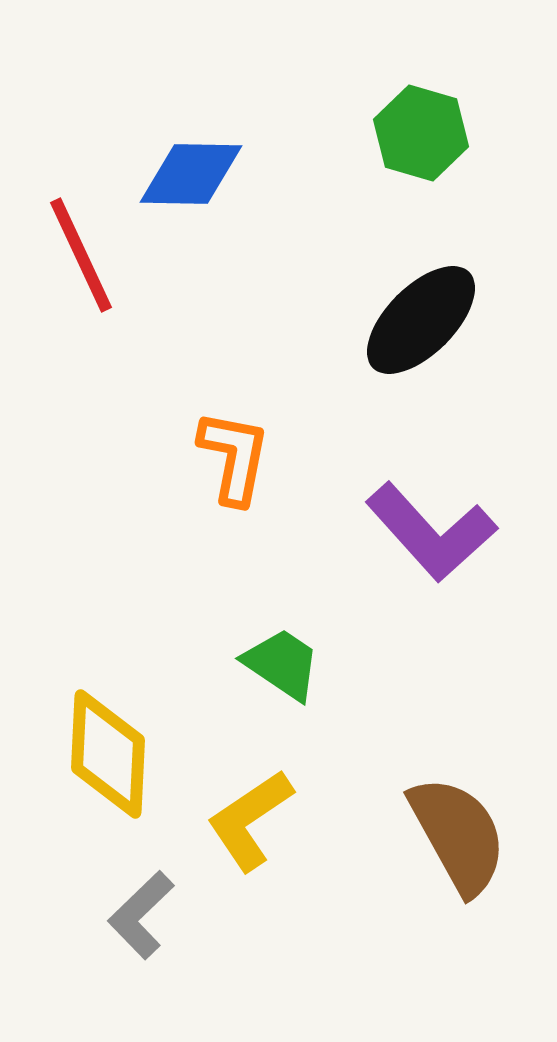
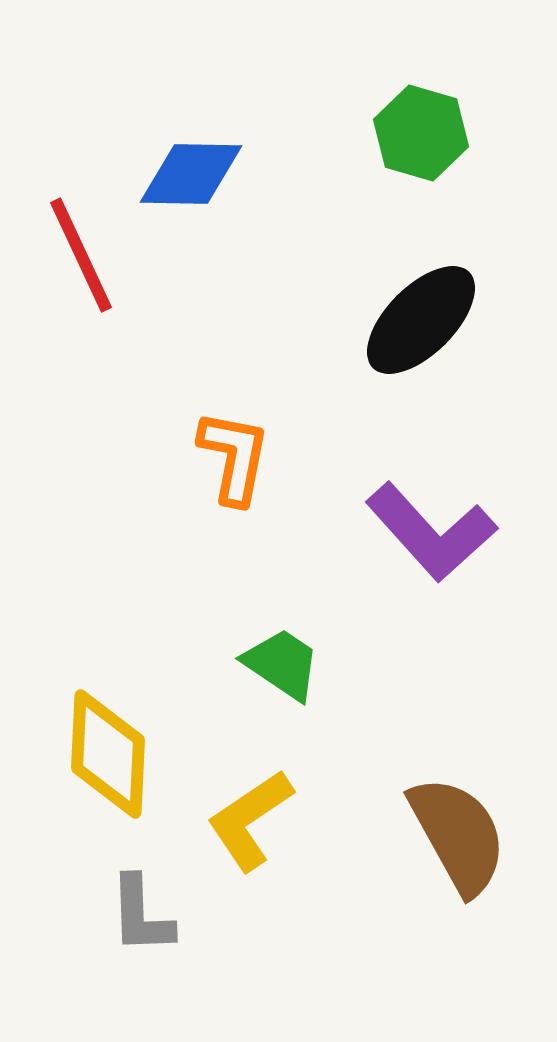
gray L-shape: rotated 48 degrees counterclockwise
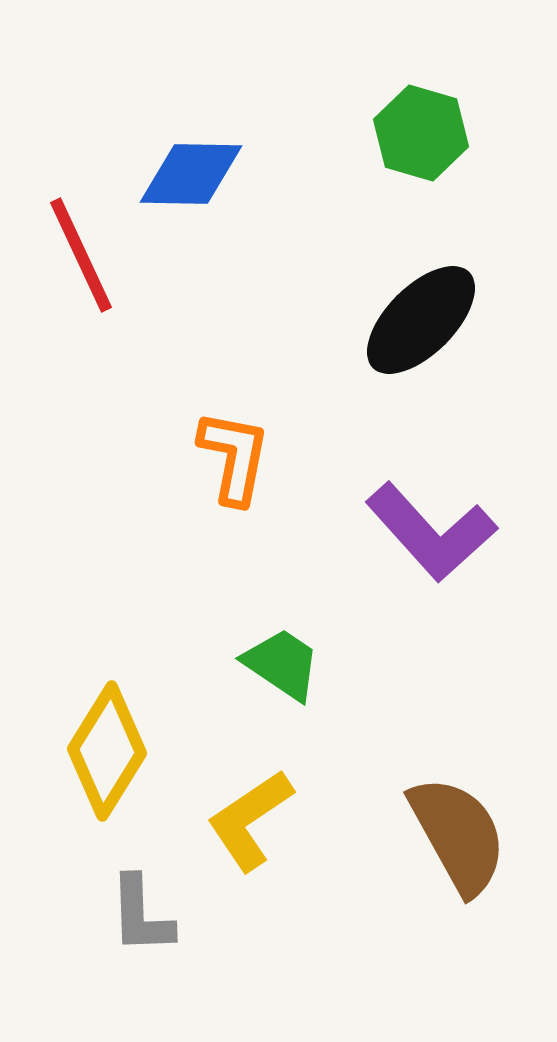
yellow diamond: moved 1 px left, 3 px up; rotated 29 degrees clockwise
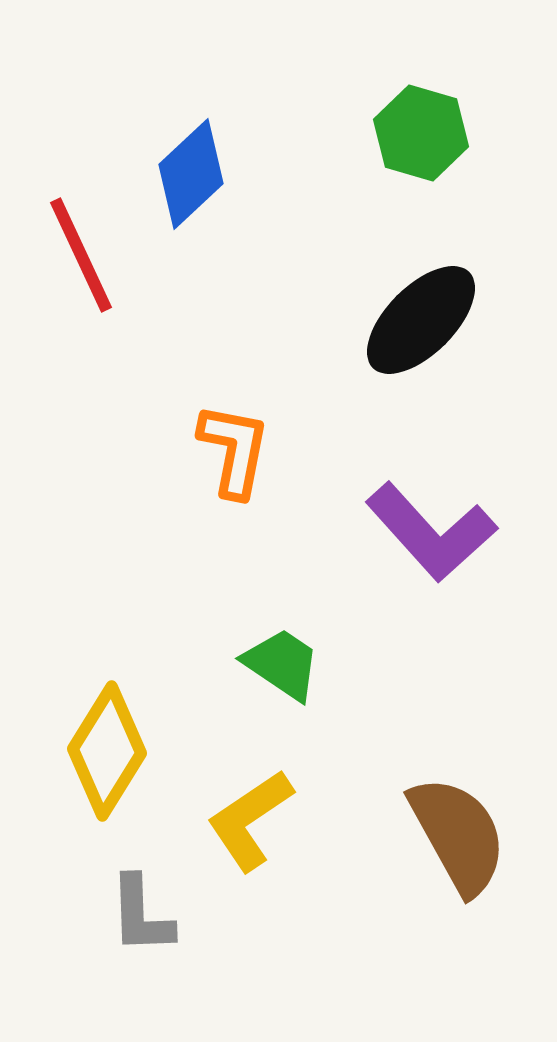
blue diamond: rotated 44 degrees counterclockwise
orange L-shape: moved 7 px up
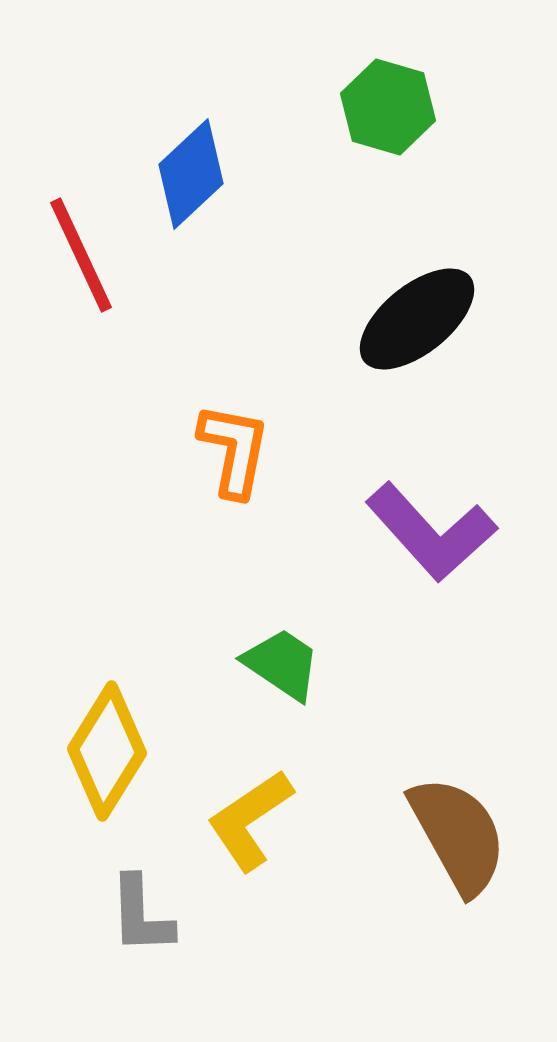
green hexagon: moved 33 px left, 26 px up
black ellipse: moved 4 px left, 1 px up; rotated 6 degrees clockwise
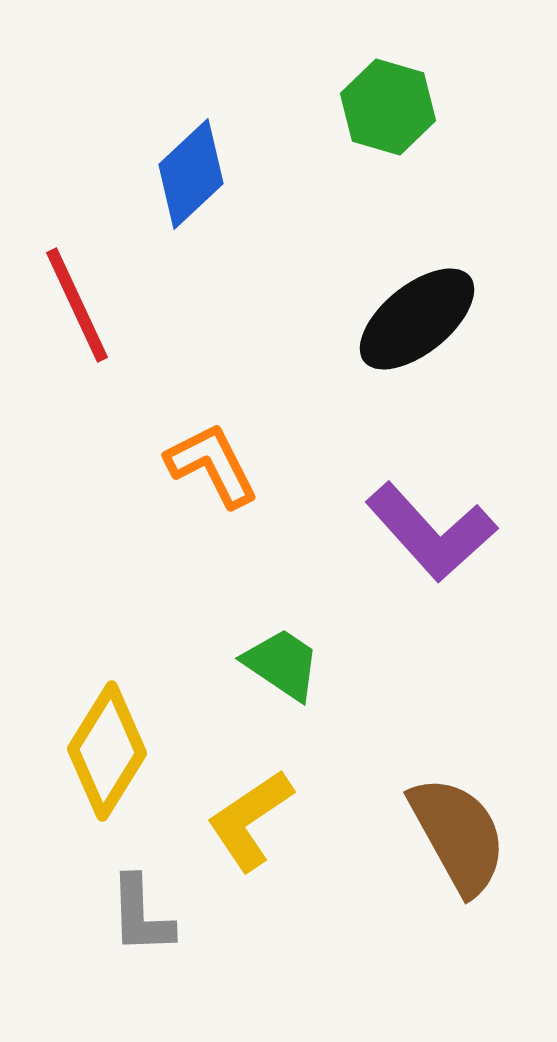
red line: moved 4 px left, 50 px down
orange L-shape: moved 22 px left, 15 px down; rotated 38 degrees counterclockwise
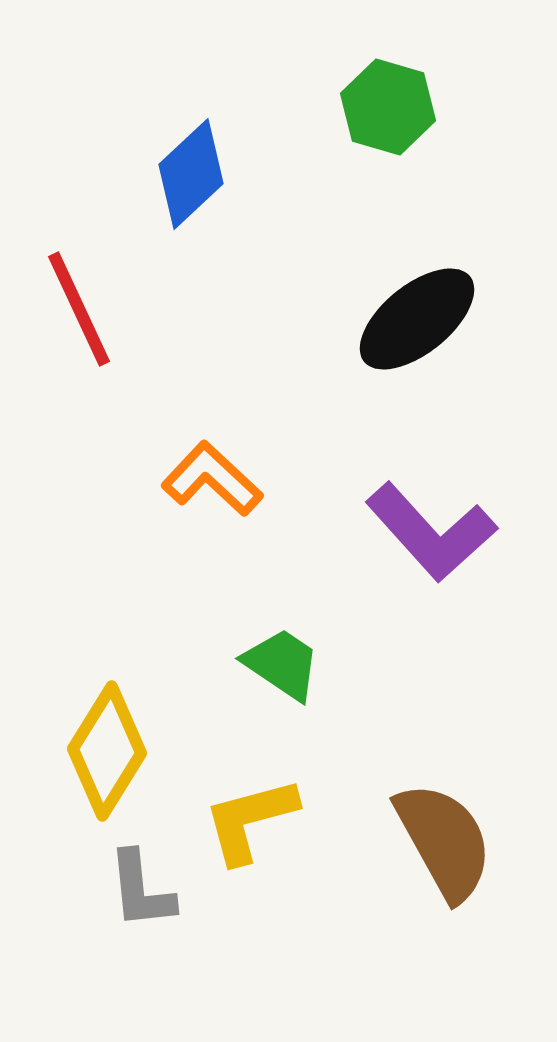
red line: moved 2 px right, 4 px down
orange L-shape: moved 14 px down; rotated 20 degrees counterclockwise
yellow L-shape: rotated 19 degrees clockwise
brown semicircle: moved 14 px left, 6 px down
gray L-shape: moved 25 px up; rotated 4 degrees counterclockwise
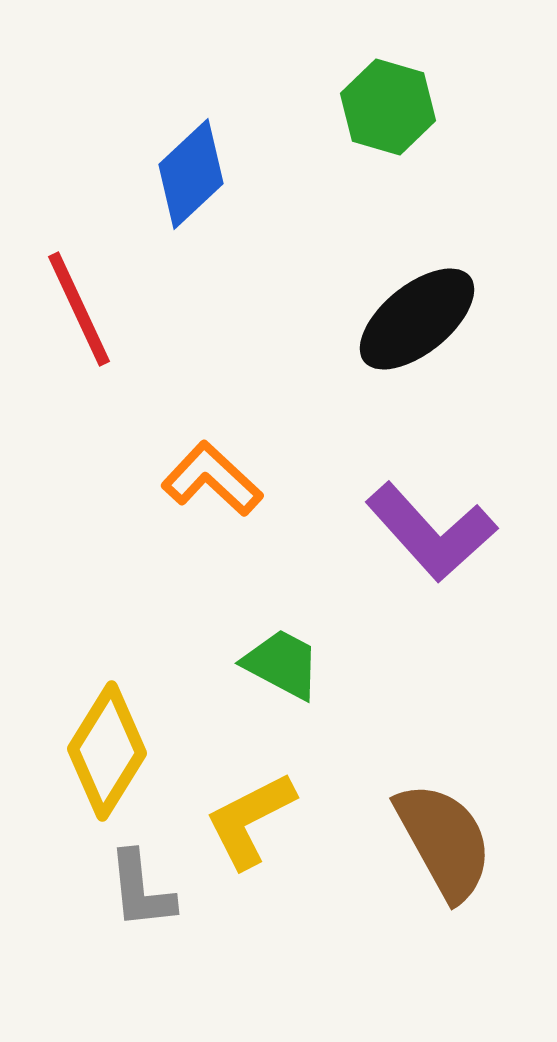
green trapezoid: rotated 6 degrees counterclockwise
yellow L-shape: rotated 12 degrees counterclockwise
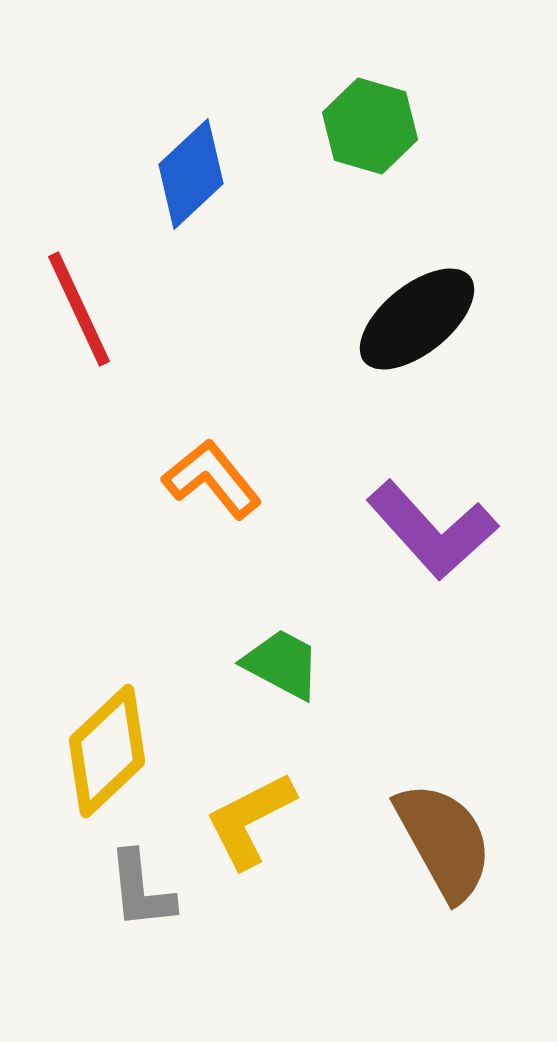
green hexagon: moved 18 px left, 19 px down
orange L-shape: rotated 8 degrees clockwise
purple L-shape: moved 1 px right, 2 px up
yellow diamond: rotated 15 degrees clockwise
